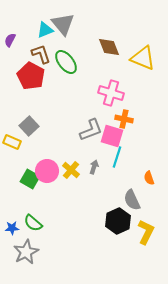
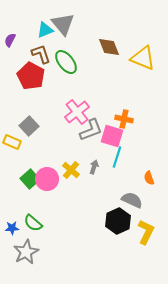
pink cross: moved 34 px left, 19 px down; rotated 35 degrees clockwise
pink circle: moved 8 px down
green square: rotated 18 degrees clockwise
gray semicircle: rotated 140 degrees clockwise
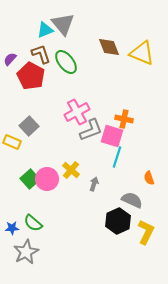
purple semicircle: moved 19 px down; rotated 16 degrees clockwise
yellow triangle: moved 1 px left, 5 px up
pink cross: rotated 10 degrees clockwise
gray arrow: moved 17 px down
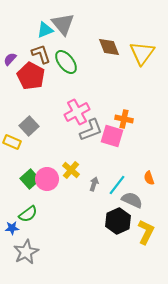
yellow triangle: rotated 44 degrees clockwise
cyan line: moved 28 px down; rotated 20 degrees clockwise
green semicircle: moved 5 px left, 9 px up; rotated 78 degrees counterclockwise
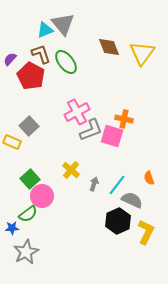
pink circle: moved 5 px left, 17 px down
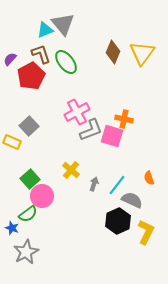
brown diamond: moved 4 px right, 5 px down; rotated 45 degrees clockwise
red pentagon: rotated 16 degrees clockwise
blue star: rotated 24 degrees clockwise
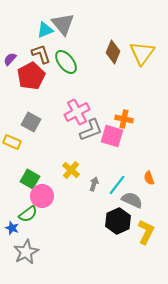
gray square: moved 2 px right, 4 px up; rotated 18 degrees counterclockwise
green square: rotated 18 degrees counterclockwise
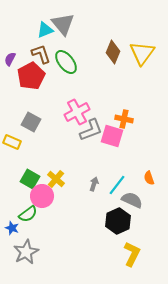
purple semicircle: rotated 16 degrees counterclockwise
yellow cross: moved 15 px left, 9 px down
yellow L-shape: moved 14 px left, 22 px down
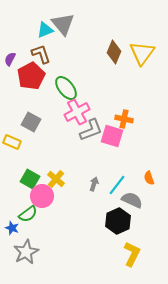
brown diamond: moved 1 px right
green ellipse: moved 26 px down
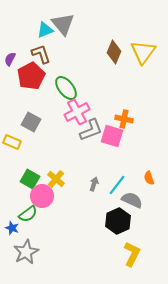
yellow triangle: moved 1 px right, 1 px up
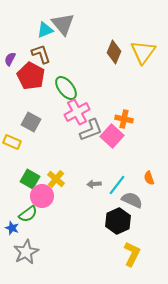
red pentagon: rotated 16 degrees counterclockwise
pink square: rotated 25 degrees clockwise
gray arrow: rotated 112 degrees counterclockwise
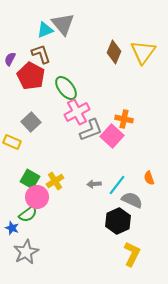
gray square: rotated 18 degrees clockwise
yellow cross: moved 1 px left, 2 px down; rotated 18 degrees clockwise
pink circle: moved 5 px left, 1 px down
